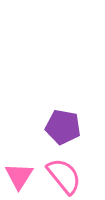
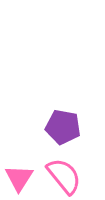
pink triangle: moved 2 px down
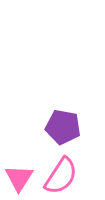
pink semicircle: moved 3 px left; rotated 72 degrees clockwise
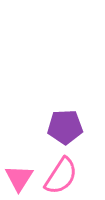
purple pentagon: moved 2 px right; rotated 12 degrees counterclockwise
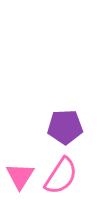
pink triangle: moved 1 px right, 2 px up
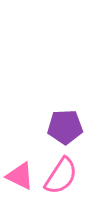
pink triangle: rotated 36 degrees counterclockwise
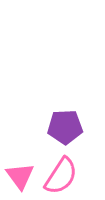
pink triangle: rotated 28 degrees clockwise
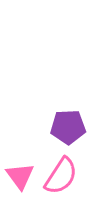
purple pentagon: moved 3 px right
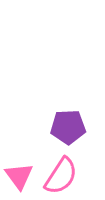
pink triangle: moved 1 px left
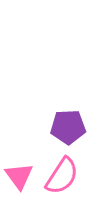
pink semicircle: moved 1 px right
